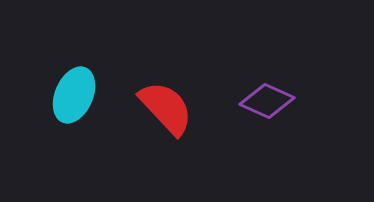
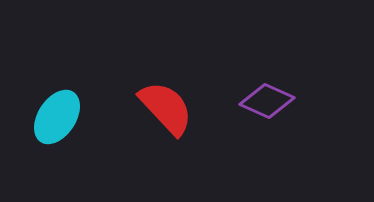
cyan ellipse: moved 17 px left, 22 px down; rotated 10 degrees clockwise
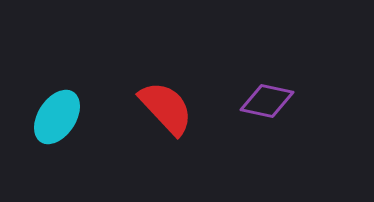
purple diamond: rotated 12 degrees counterclockwise
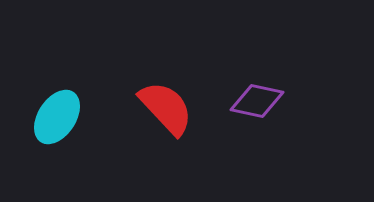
purple diamond: moved 10 px left
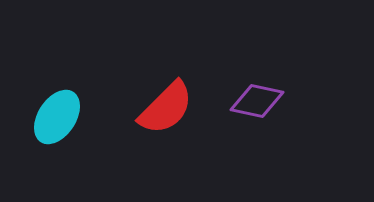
red semicircle: rotated 88 degrees clockwise
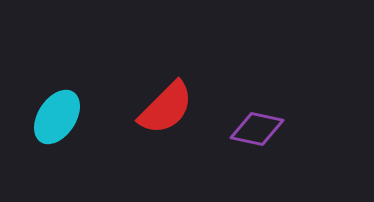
purple diamond: moved 28 px down
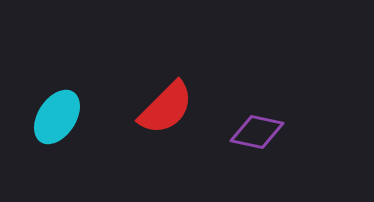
purple diamond: moved 3 px down
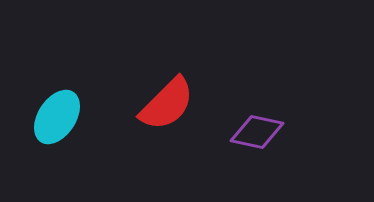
red semicircle: moved 1 px right, 4 px up
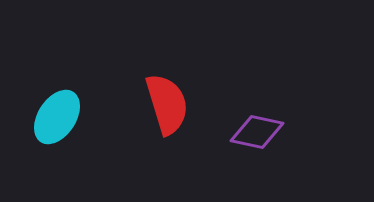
red semicircle: rotated 62 degrees counterclockwise
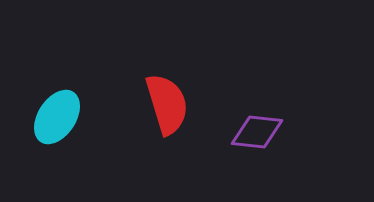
purple diamond: rotated 6 degrees counterclockwise
